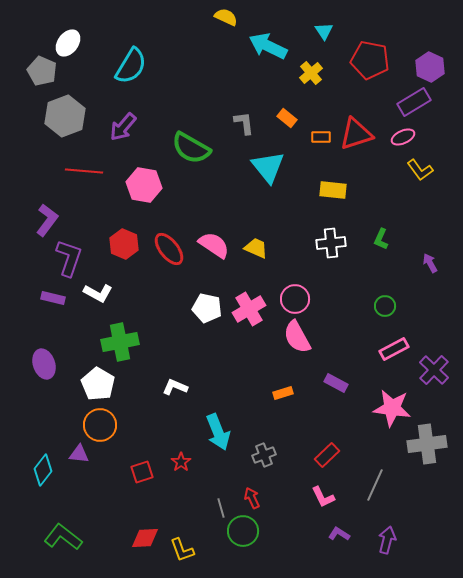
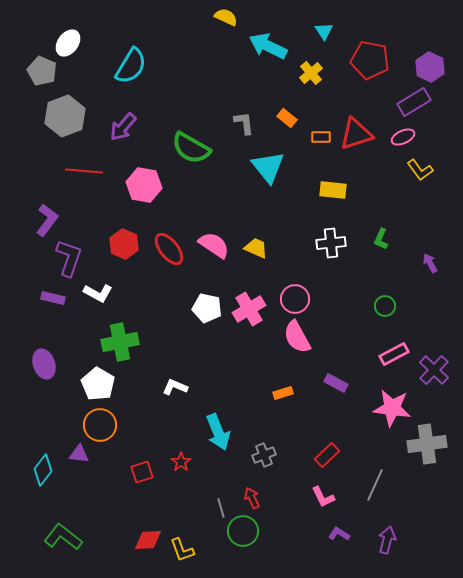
pink rectangle at (394, 349): moved 5 px down
red diamond at (145, 538): moved 3 px right, 2 px down
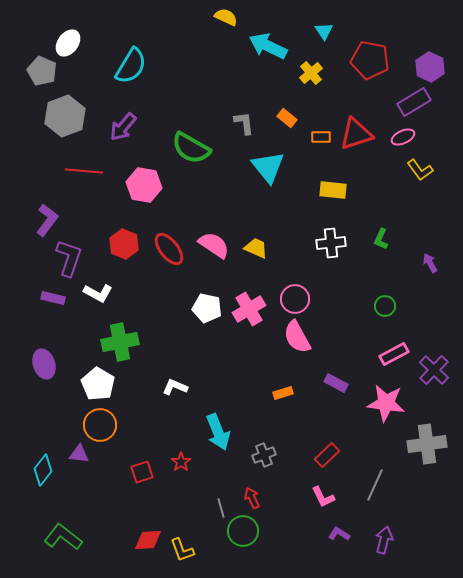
pink star at (392, 408): moved 6 px left, 5 px up
purple arrow at (387, 540): moved 3 px left
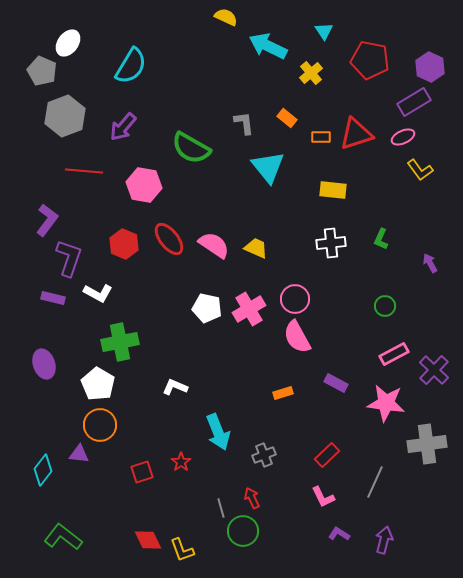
red ellipse at (169, 249): moved 10 px up
gray line at (375, 485): moved 3 px up
red diamond at (148, 540): rotated 68 degrees clockwise
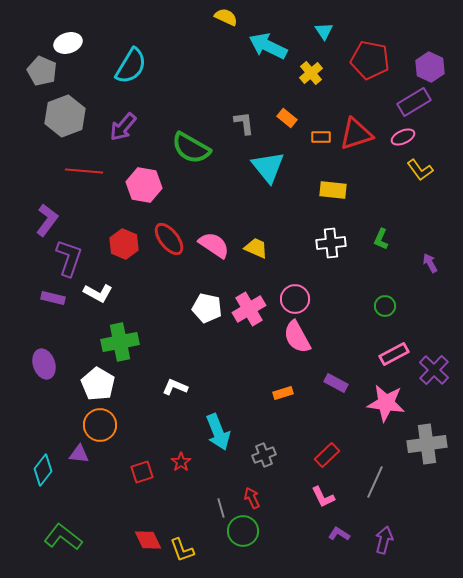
white ellipse at (68, 43): rotated 36 degrees clockwise
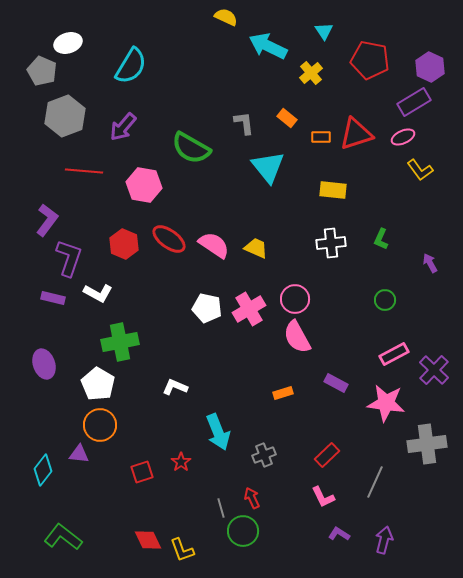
red ellipse at (169, 239): rotated 16 degrees counterclockwise
green circle at (385, 306): moved 6 px up
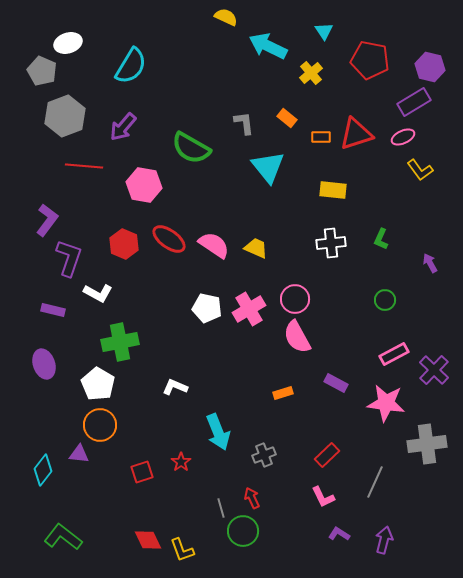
purple hexagon at (430, 67): rotated 12 degrees counterclockwise
red line at (84, 171): moved 5 px up
purple rectangle at (53, 298): moved 12 px down
